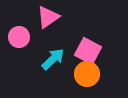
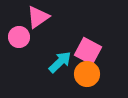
pink triangle: moved 10 px left
cyan arrow: moved 7 px right, 3 px down
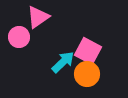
cyan arrow: moved 3 px right
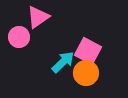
orange circle: moved 1 px left, 1 px up
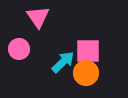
pink triangle: rotated 30 degrees counterclockwise
pink circle: moved 12 px down
pink square: rotated 28 degrees counterclockwise
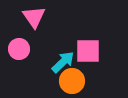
pink triangle: moved 4 px left
orange circle: moved 14 px left, 8 px down
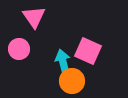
pink square: rotated 24 degrees clockwise
cyan arrow: rotated 60 degrees counterclockwise
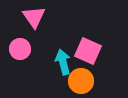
pink circle: moved 1 px right
orange circle: moved 9 px right
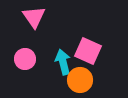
pink circle: moved 5 px right, 10 px down
orange circle: moved 1 px left, 1 px up
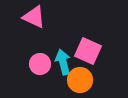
pink triangle: rotated 30 degrees counterclockwise
pink circle: moved 15 px right, 5 px down
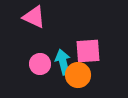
pink square: rotated 28 degrees counterclockwise
orange circle: moved 2 px left, 5 px up
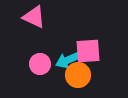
cyan arrow: moved 5 px right, 2 px up; rotated 100 degrees counterclockwise
